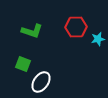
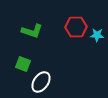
cyan star: moved 1 px left, 4 px up; rotated 16 degrees clockwise
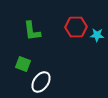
green L-shape: rotated 65 degrees clockwise
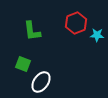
red hexagon: moved 4 px up; rotated 20 degrees counterclockwise
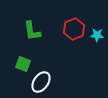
red hexagon: moved 2 px left, 6 px down
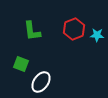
green square: moved 2 px left
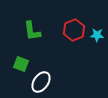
red hexagon: moved 1 px down
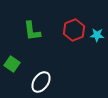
green square: moved 9 px left; rotated 14 degrees clockwise
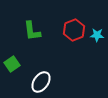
green square: rotated 21 degrees clockwise
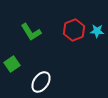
green L-shape: moved 1 px left, 1 px down; rotated 25 degrees counterclockwise
cyan star: moved 4 px up
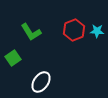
green square: moved 1 px right, 6 px up
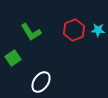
cyan star: moved 1 px right, 1 px up
